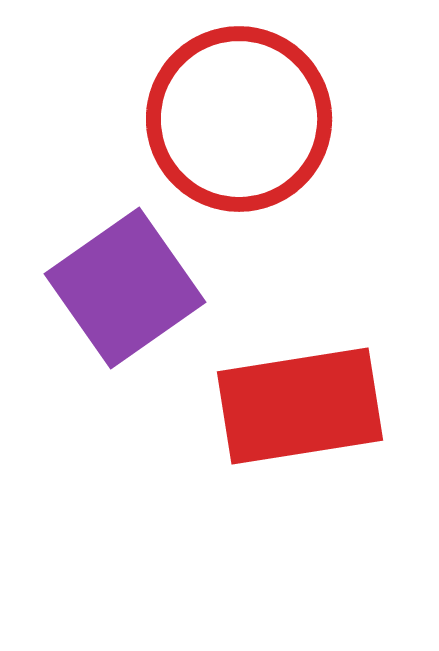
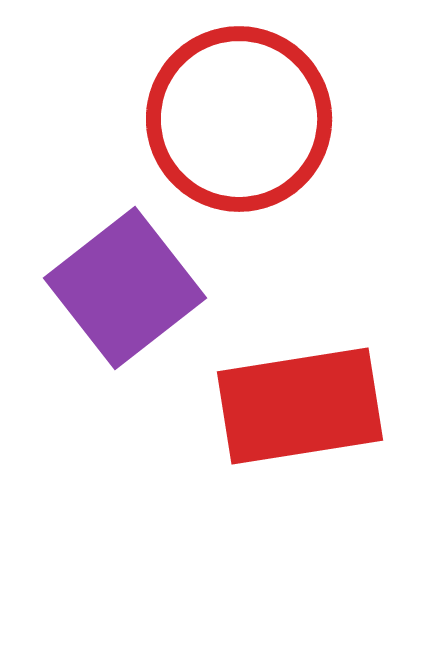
purple square: rotated 3 degrees counterclockwise
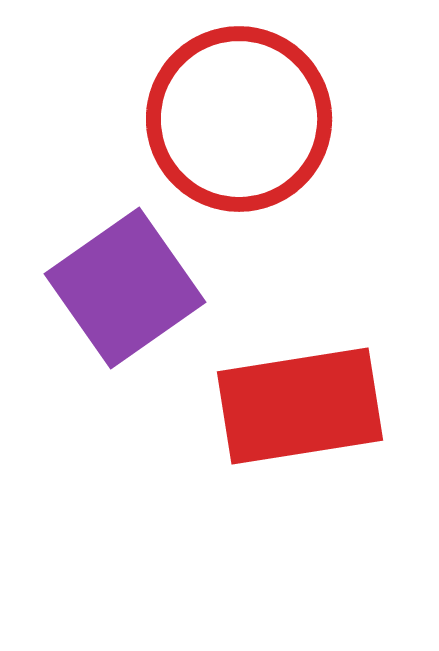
purple square: rotated 3 degrees clockwise
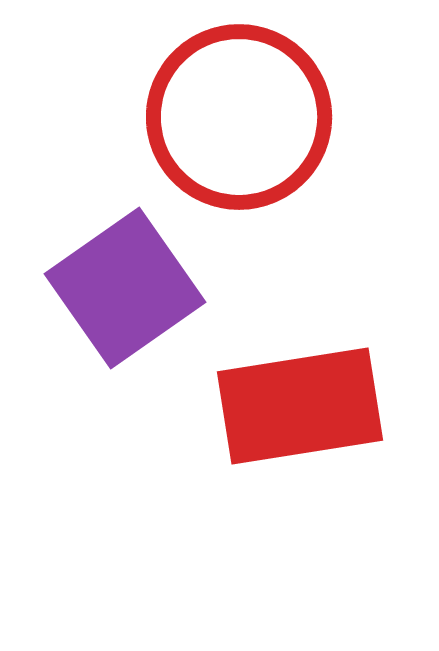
red circle: moved 2 px up
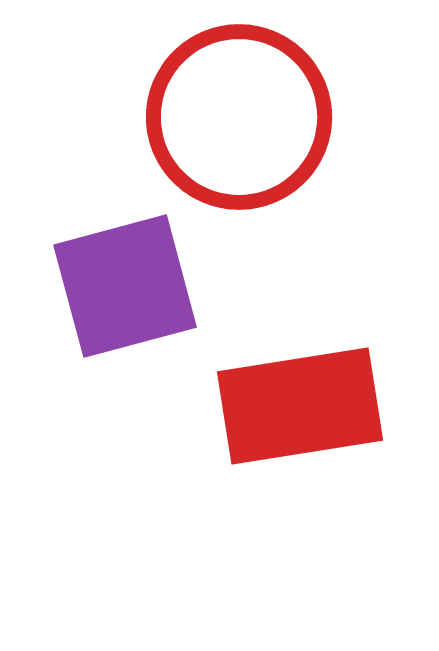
purple square: moved 2 px up; rotated 20 degrees clockwise
